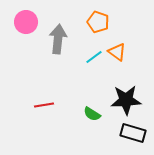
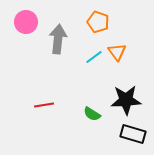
orange triangle: rotated 18 degrees clockwise
black rectangle: moved 1 px down
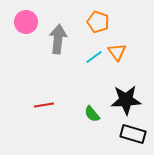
green semicircle: rotated 18 degrees clockwise
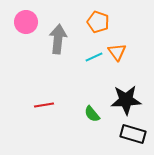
cyan line: rotated 12 degrees clockwise
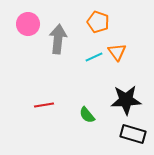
pink circle: moved 2 px right, 2 px down
green semicircle: moved 5 px left, 1 px down
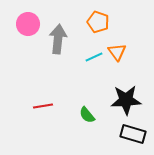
red line: moved 1 px left, 1 px down
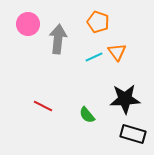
black star: moved 1 px left, 1 px up
red line: rotated 36 degrees clockwise
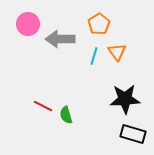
orange pentagon: moved 1 px right, 2 px down; rotated 20 degrees clockwise
gray arrow: moved 2 px right; rotated 96 degrees counterclockwise
cyan line: moved 1 px up; rotated 48 degrees counterclockwise
green semicircle: moved 21 px left; rotated 24 degrees clockwise
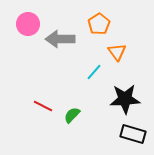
cyan line: moved 16 px down; rotated 24 degrees clockwise
green semicircle: moved 6 px right; rotated 60 degrees clockwise
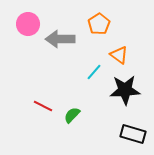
orange triangle: moved 2 px right, 3 px down; rotated 18 degrees counterclockwise
black star: moved 9 px up
